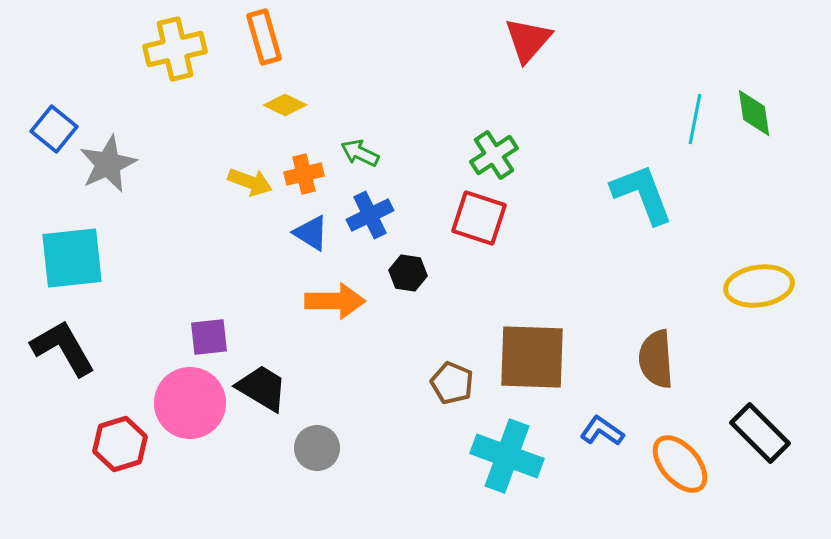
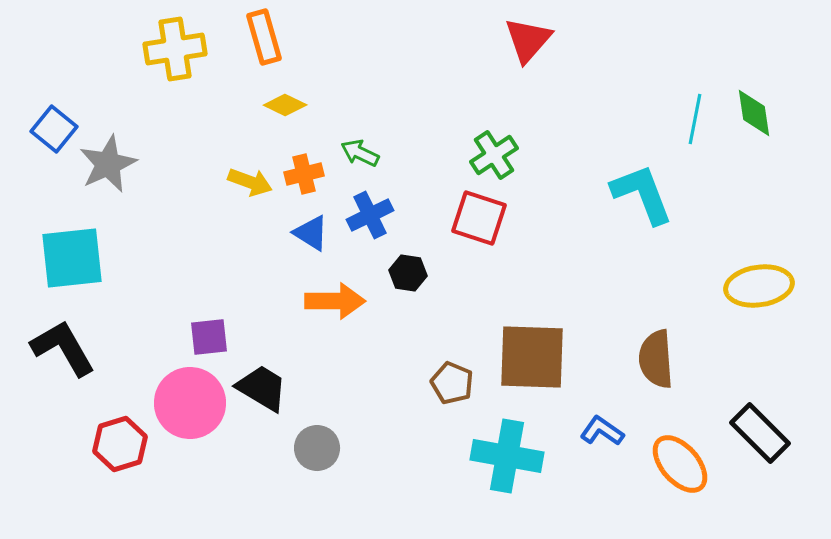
yellow cross: rotated 4 degrees clockwise
cyan cross: rotated 10 degrees counterclockwise
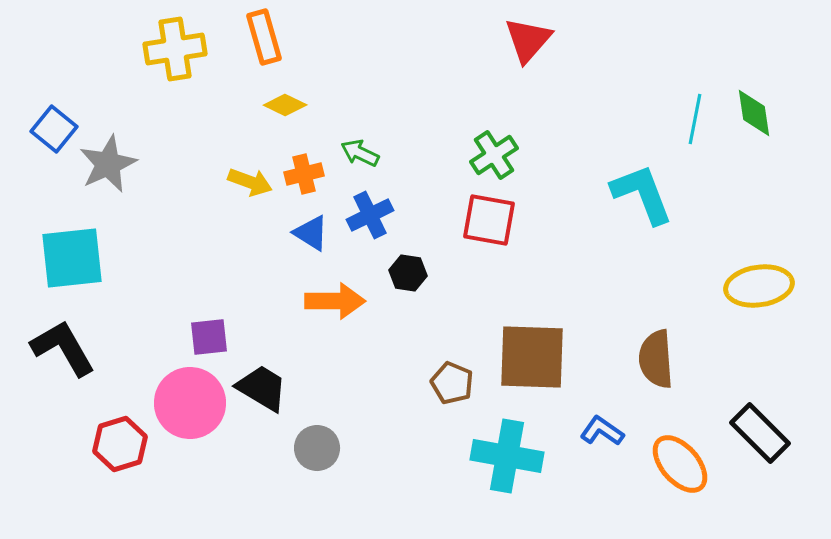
red square: moved 10 px right, 2 px down; rotated 8 degrees counterclockwise
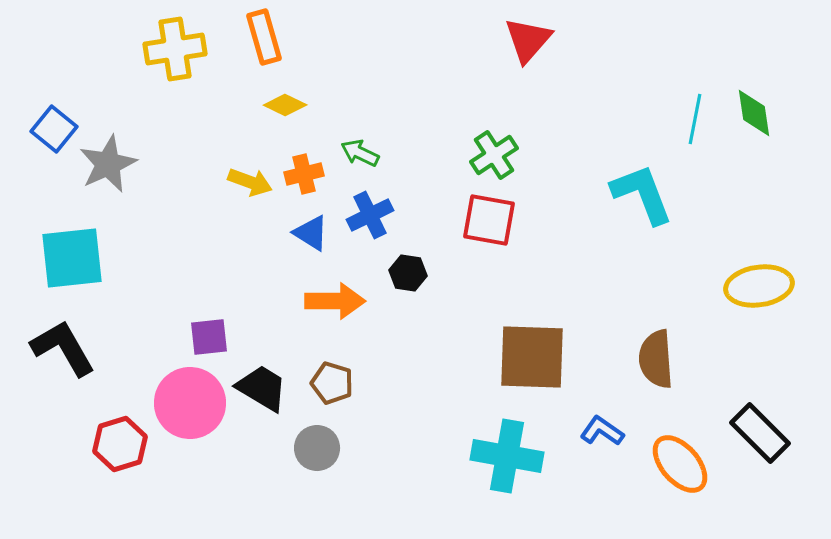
brown pentagon: moved 120 px left; rotated 6 degrees counterclockwise
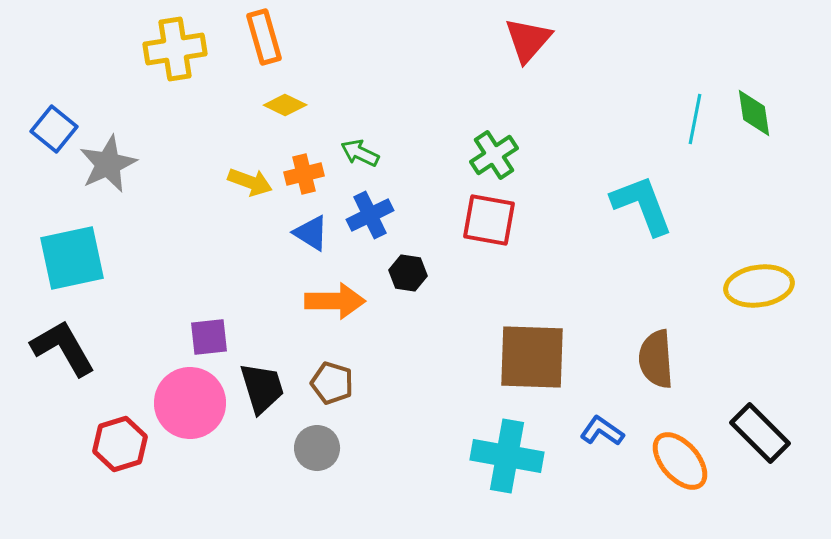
cyan L-shape: moved 11 px down
cyan square: rotated 6 degrees counterclockwise
black trapezoid: rotated 42 degrees clockwise
orange ellipse: moved 3 px up
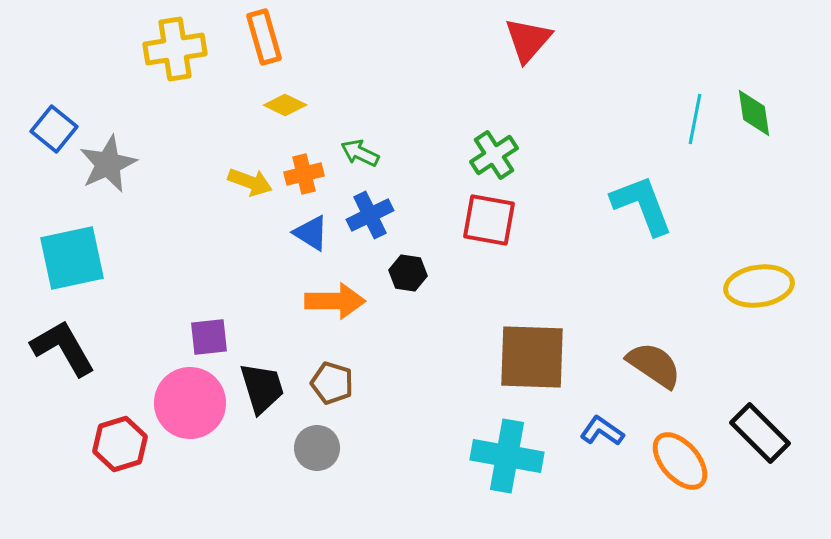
brown semicircle: moved 2 px left, 6 px down; rotated 128 degrees clockwise
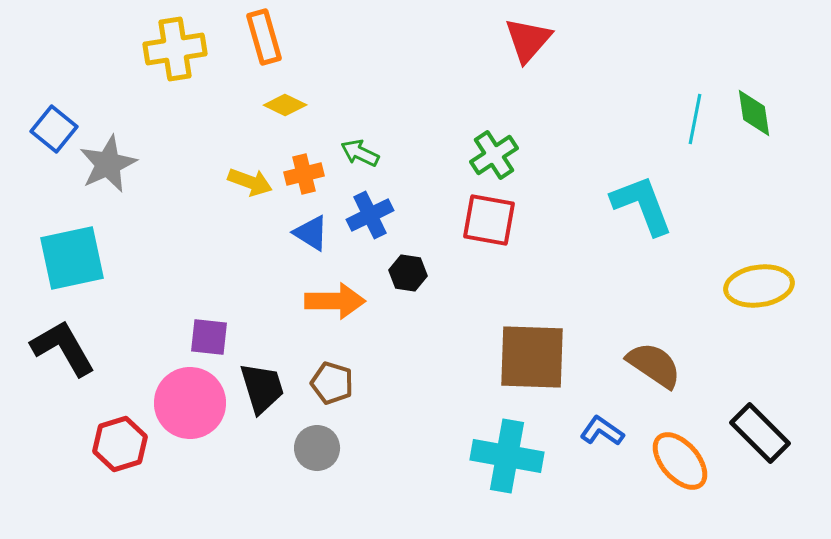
purple square: rotated 12 degrees clockwise
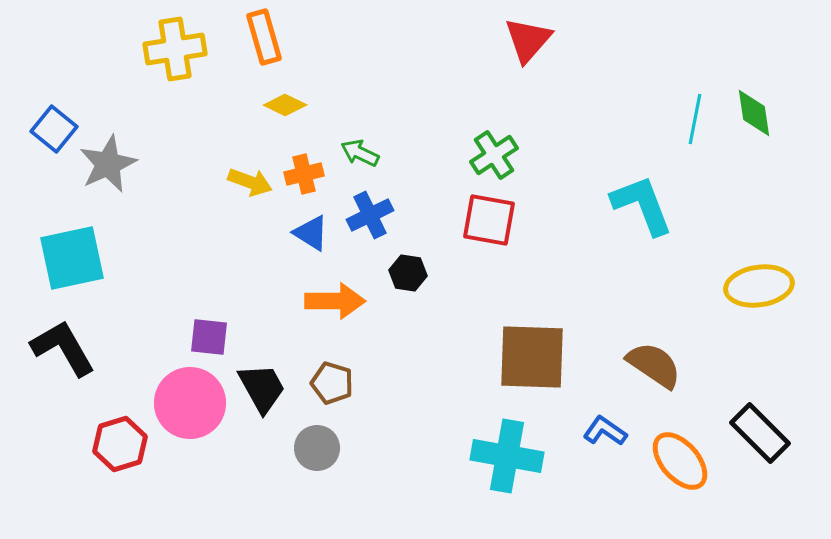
black trapezoid: rotated 12 degrees counterclockwise
blue L-shape: moved 3 px right
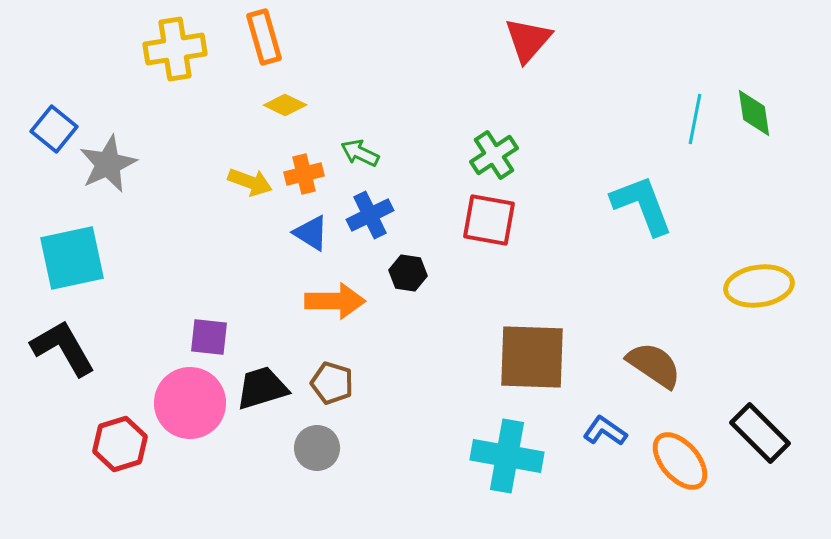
black trapezoid: rotated 78 degrees counterclockwise
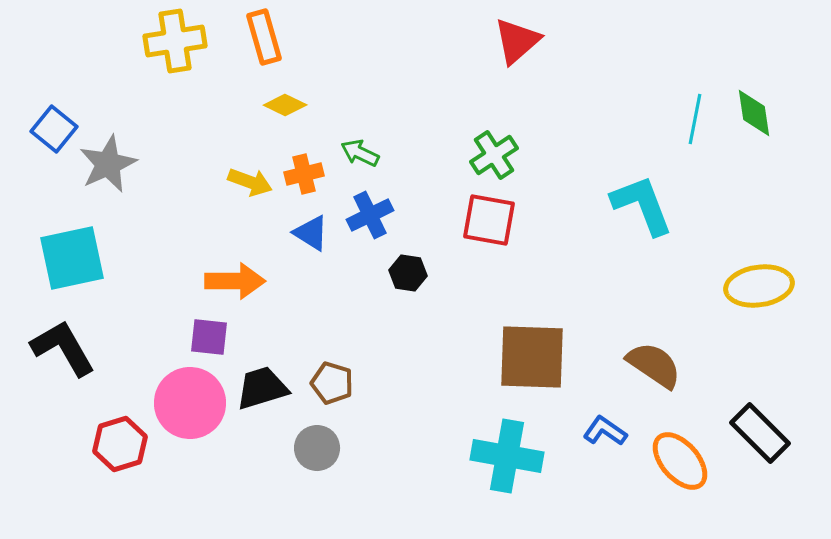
red triangle: moved 11 px left, 1 px down; rotated 8 degrees clockwise
yellow cross: moved 8 px up
orange arrow: moved 100 px left, 20 px up
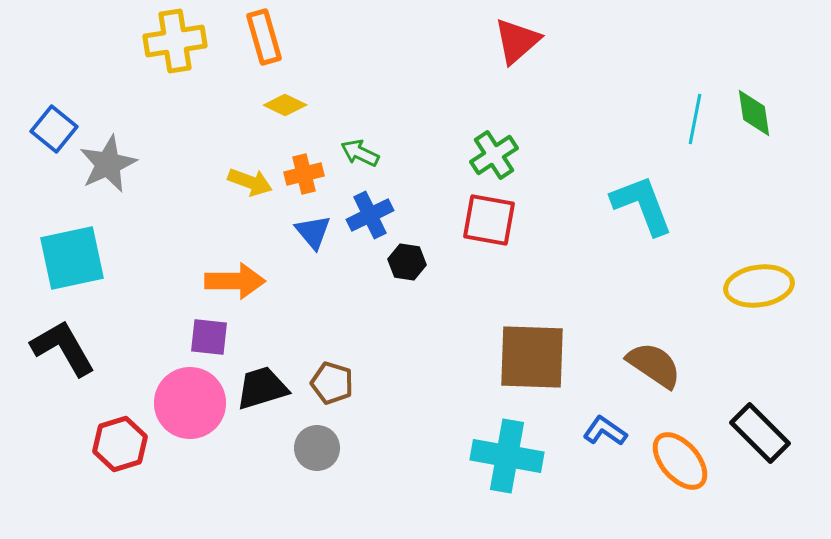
blue triangle: moved 2 px right, 1 px up; rotated 18 degrees clockwise
black hexagon: moved 1 px left, 11 px up
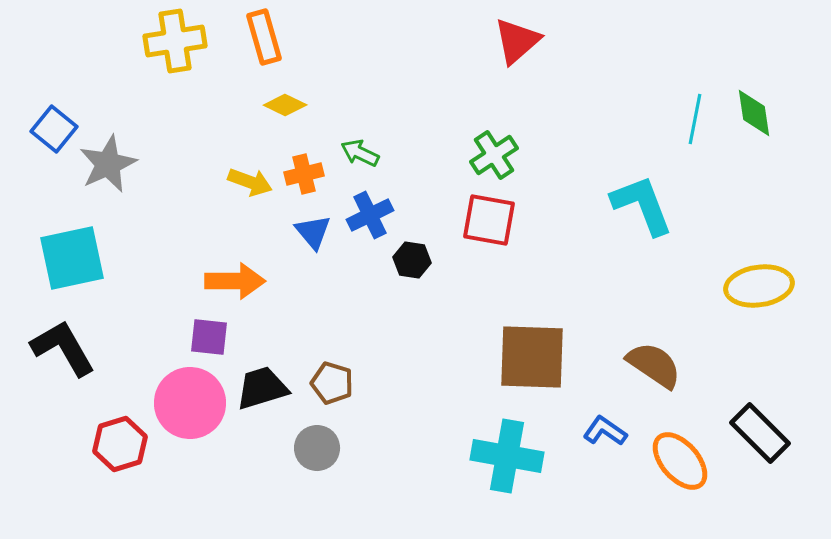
black hexagon: moved 5 px right, 2 px up
